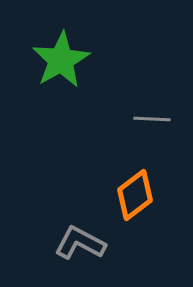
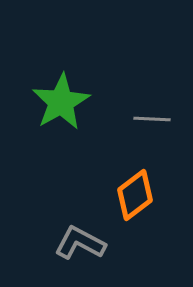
green star: moved 42 px down
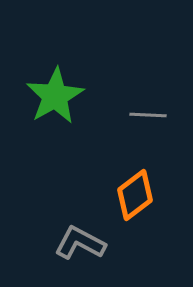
green star: moved 6 px left, 6 px up
gray line: moved 4 px left, 4 px up
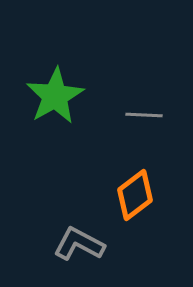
gray line: moved 4 px left
gray L-shape: moved 1 px left, 1 px down
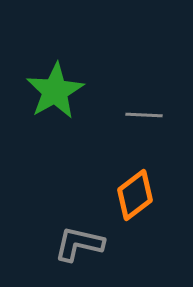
green star: moved 5 px up
gray L-shape: rotated 15 degrees counterclockwise
